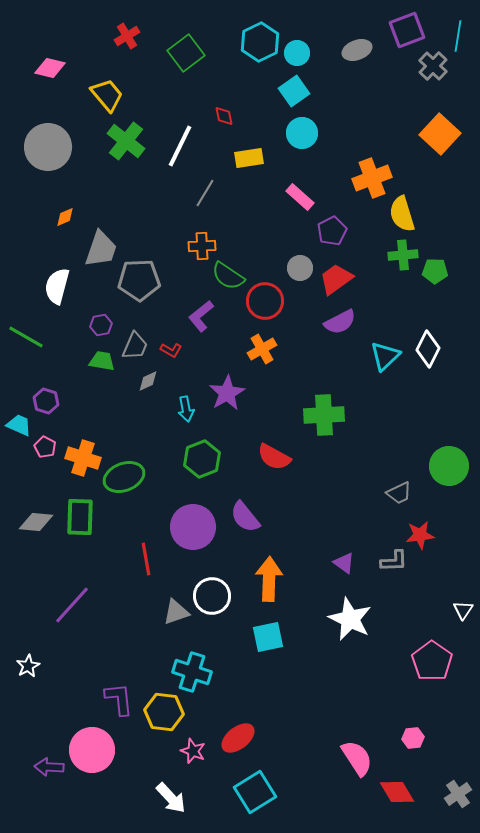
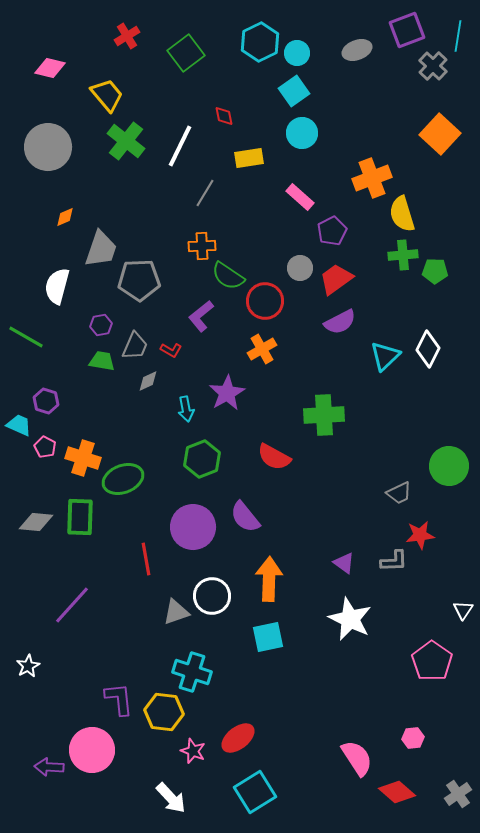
green ellipse at (124, 477): moved 1 px left, 2 px down
red diamond at (397, 792): rotated 18 degrees counterclockwise
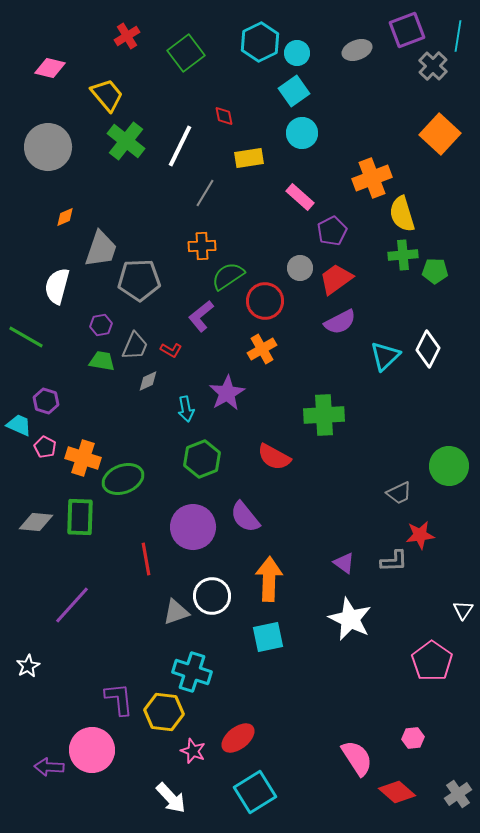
green semicircle at (228, 276): rotated 112 degrees clockwise
